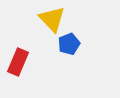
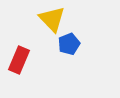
red rectangle: moved 1 px right, 2 px up
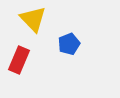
yellow triangle: moved 19 px left
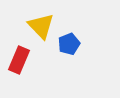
yellow triangle: moved 8 px right, 7 px down
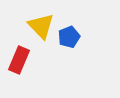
blue pentagon: moved 7 px up
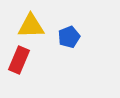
yellow triangle: moved 10 px left; rotated 48 degrees counterclockwise
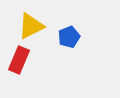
yellow triangle: rotated 24 degrees counterclockwise
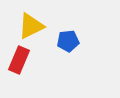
blue pentagon: moved 1 px left, 4 px down; rotated 15 degrees clockwise
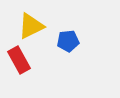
red rectangle: rotated 52 degrees counterclockwise
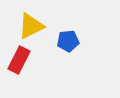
red rectangle: rotated 56 degrees clockwise
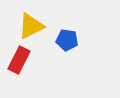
blue pentagon: moved 1 px left, 1 px up; rotated 15 degrees clockwise
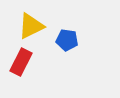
red rectangle: moved 2 px right, 2 px down
